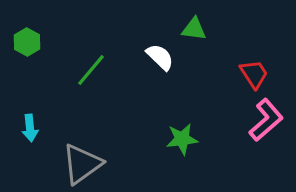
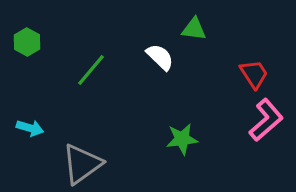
cyan arrow: rotated 68 degrees counterclockwise
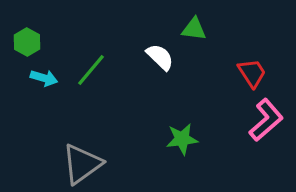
red trapezoid: moved 2 px left, 1 px up
cyan arrow: moved 14 px right, 50 px up
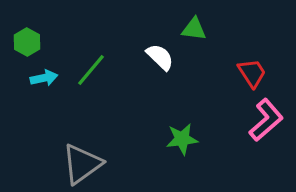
cyan arrow: rotated 28 degrees counterclockwise
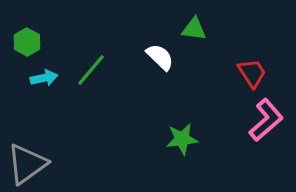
gray triangle: moved 55 px left
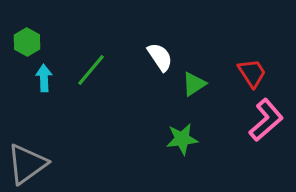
green triangle: moved 55 px down; rotated 40 degrees counterclockwise
white semicircle: rotated 12 degrees clockwise
cyan arrow: rotated 80 degrees counterclockwise
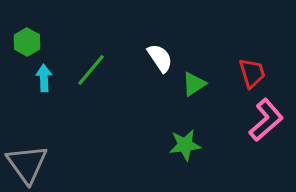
white semicircle: moved 1 px down
red trapezoid: rotated 16 degrees clockwise
green star: moved 3 px right, 6 px down
gray triangle: rotated 30 degrees counterclockwise
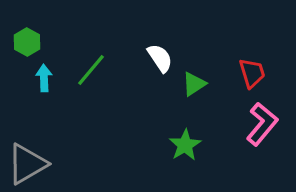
pink L-shape: moved 4 px left, 4 px down; rotated 9 degrees counterclockwise
green star: rotated 24 degrees counterclockwise
gray triangle: rotated 36 degrees clockwise
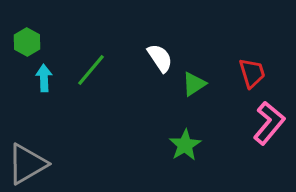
pink L-shape: moved 7 px right, 1 px up
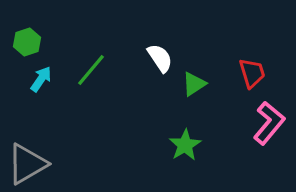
green hexagon: rotated 12 degrees clockwise
cyan arrow: moved 3 px left, 1 px down; rotated 36 degrees clockwise
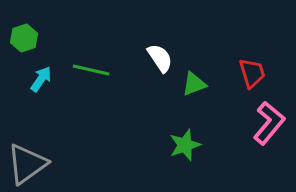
green hexagon: moved 3 px left, 4 px up
green line: rotated 63 degrees clockwise
green triangle: rotated 12 degrees clockwise
green star: rotated 12 degrees clockwise
gray triangle: rotated 6 degrees counterclockwise
